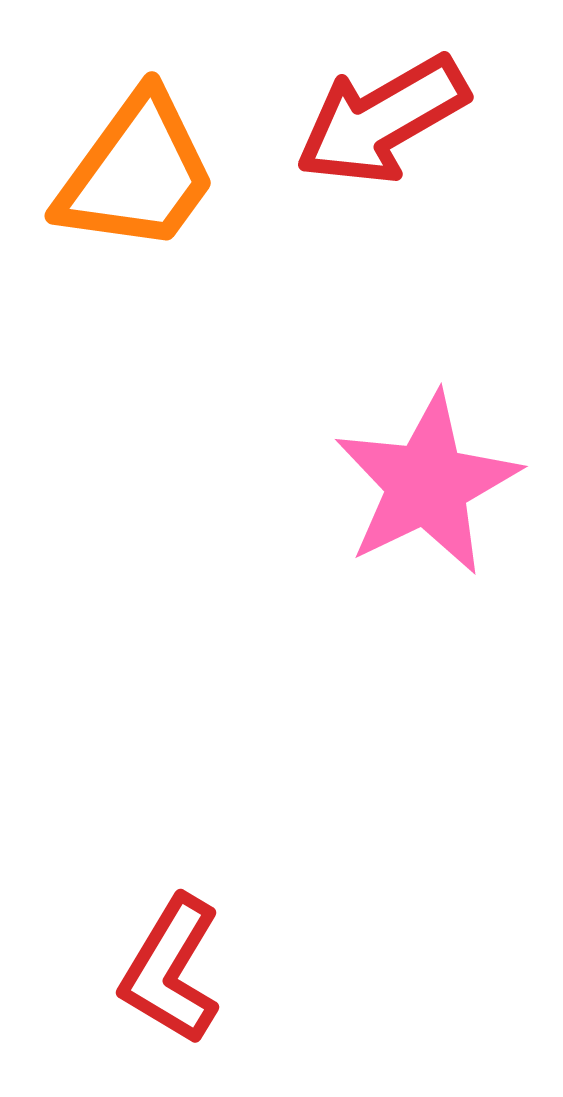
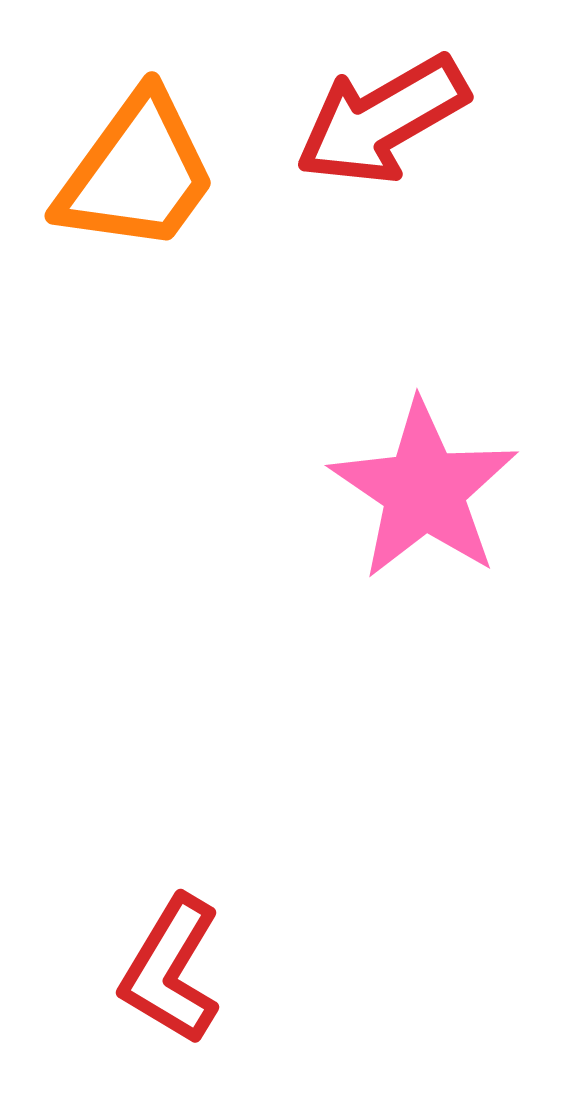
pink star: moved 3 px left, 6 px down; rotated 12 degrees counterclockwise
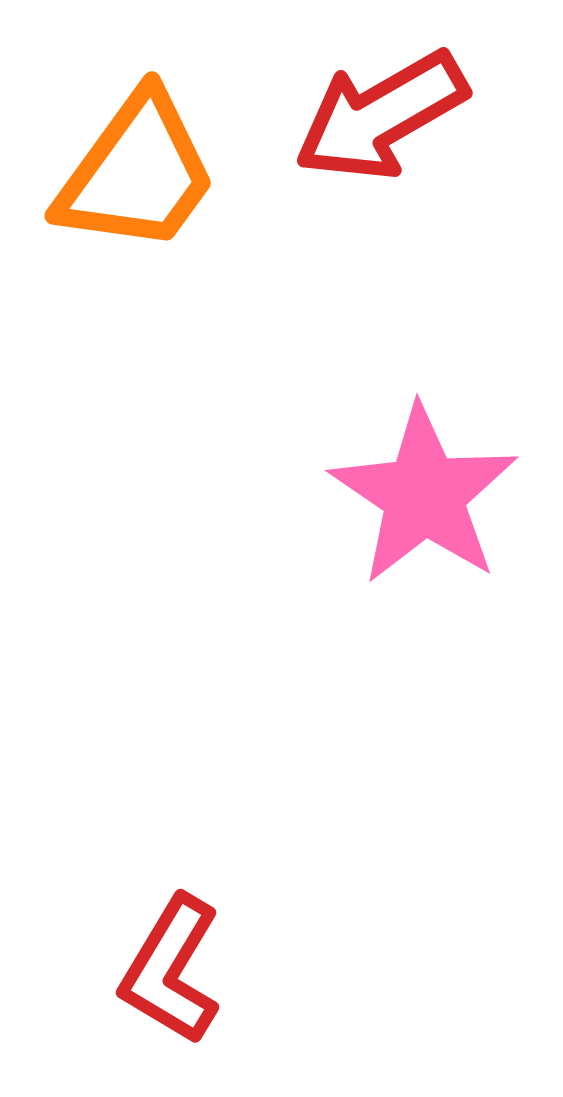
red arrow: moved 1 px left, 4 px up
pink star: moved 5 px down
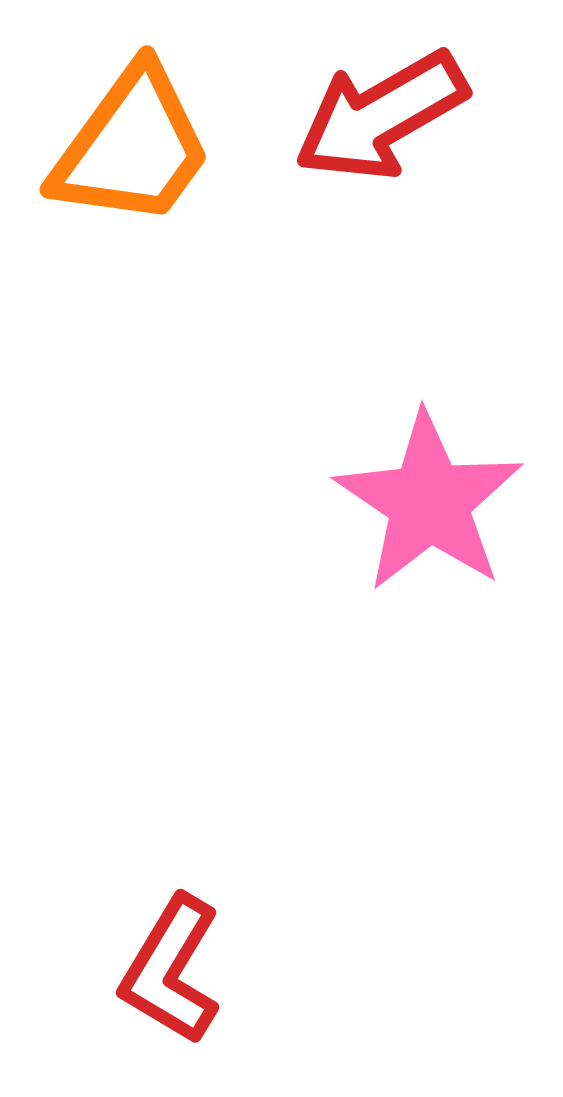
orange trapezoid: moved 5 px left, 26 px up
pink star: moved 5 px right, 7 px down
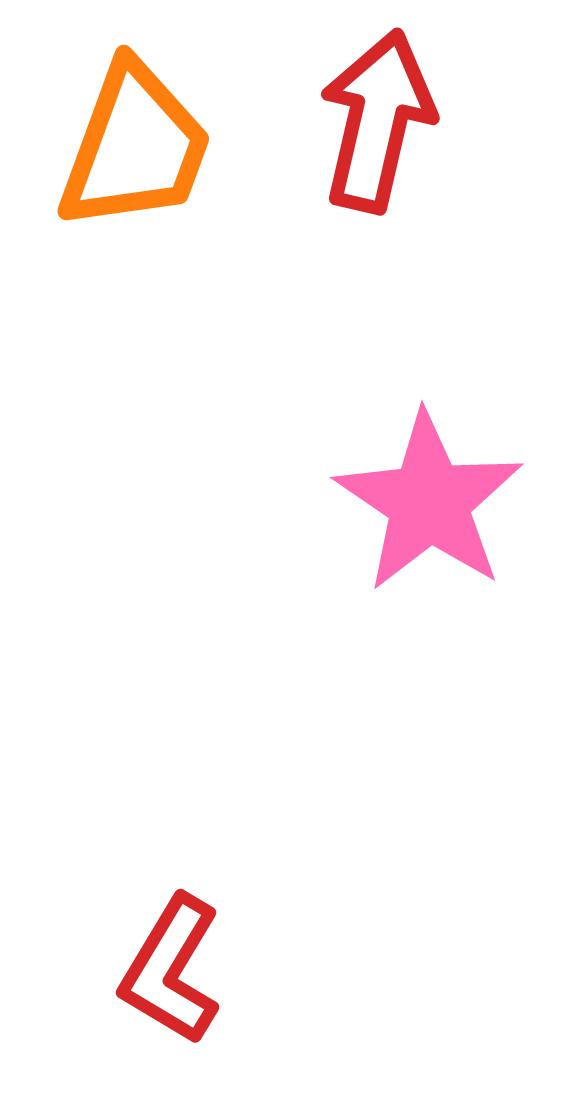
red arrow: moved 4 px left, 5 px down; rotated 133 degrees clockwise
orange trapezoid: moved 3 px right; rotated 16 degrees counterclockwise
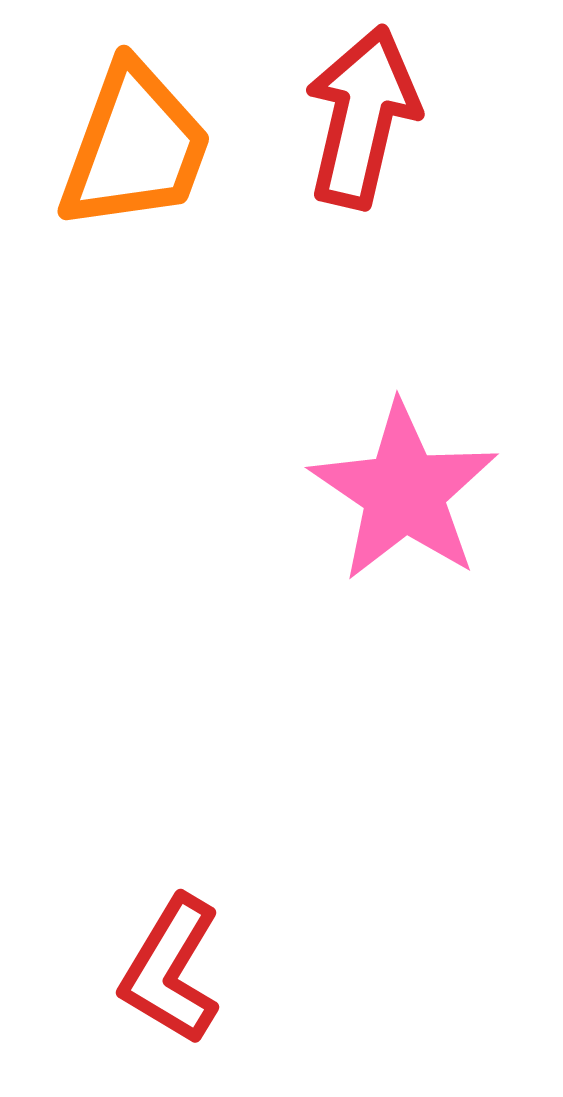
red arrow: moved 15 px left, 4 px up
pink star: moved 25 px left, 10 px up
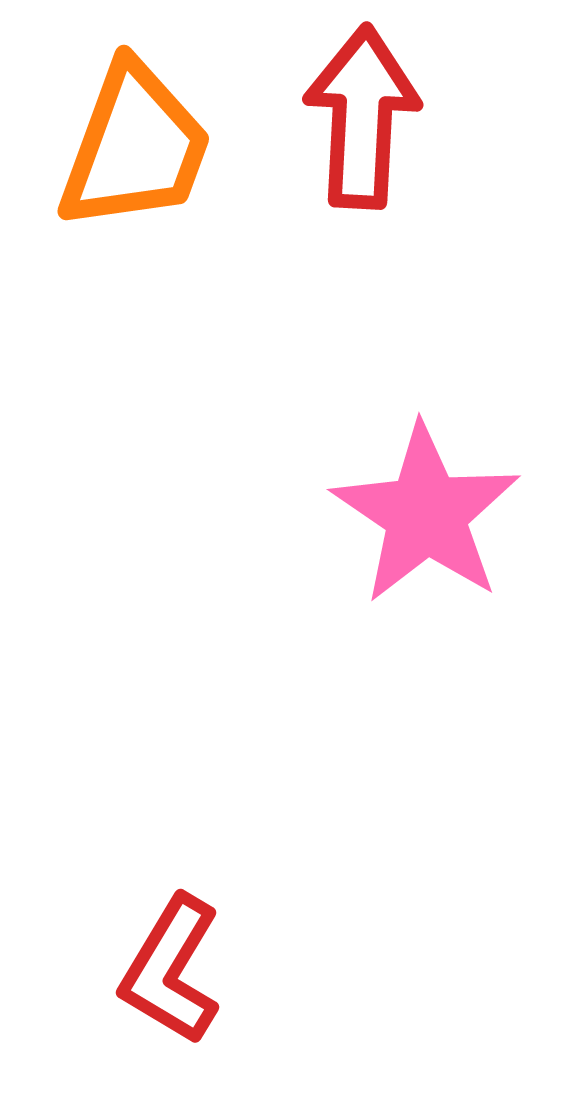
red arrow: rotated 10 degrees counterclockwise
pink star: moved 22 px right, 22 px down
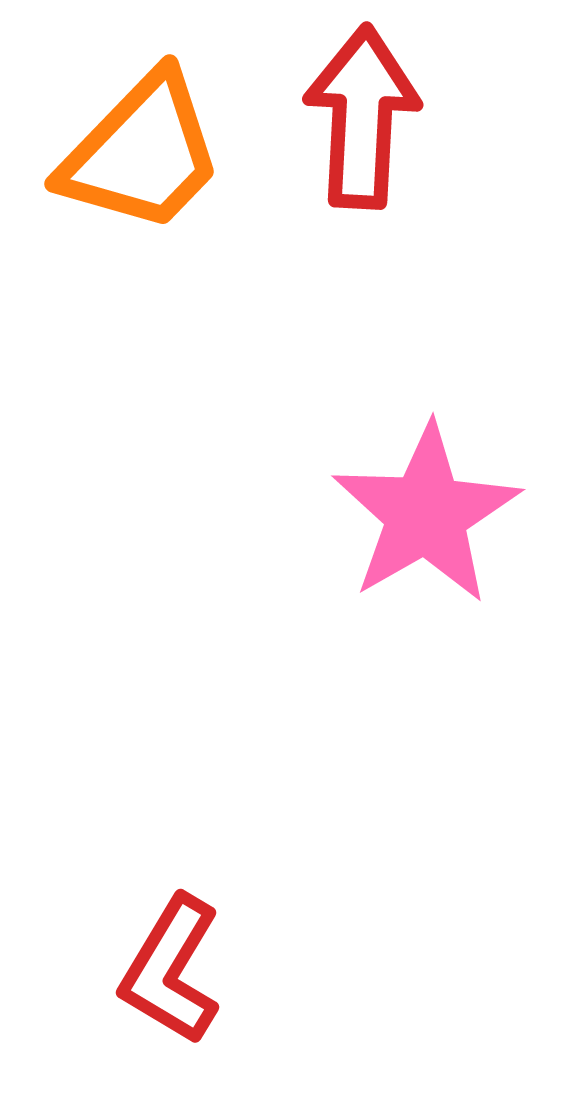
orange trapezoid: moved 7 px right, 6 px down; rotated 24 degrees clockwise
pink star: rotated 8 degrees clockwise
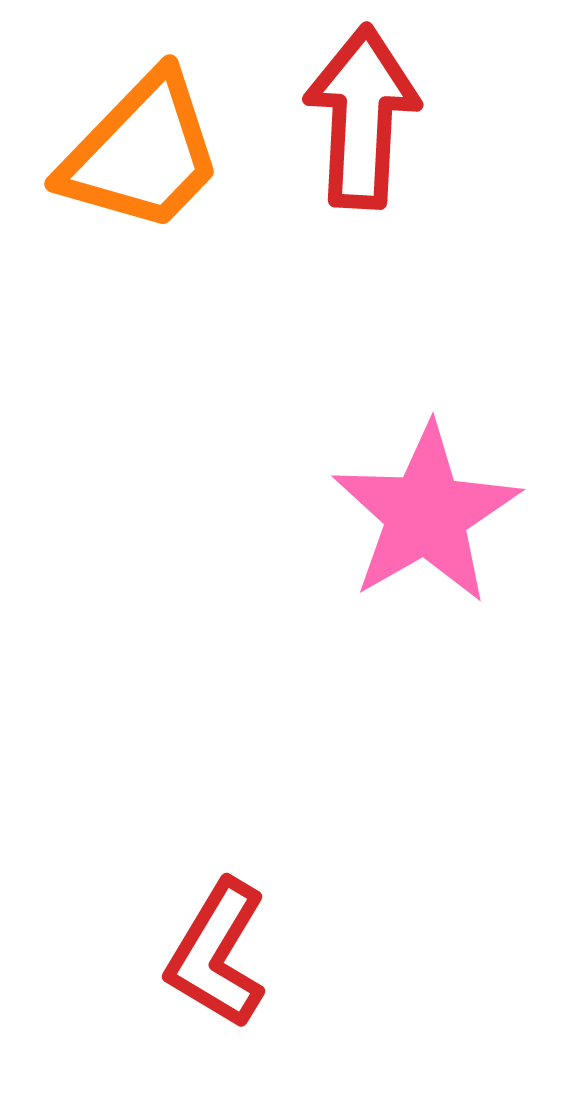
red L-shape: moved 46 px right, 16 px up
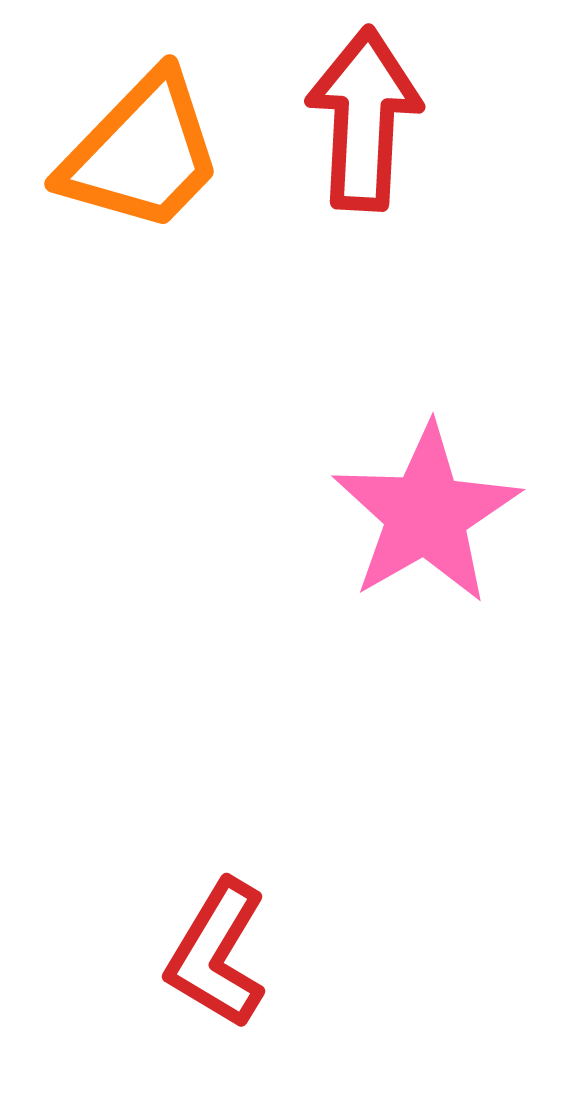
red arrow: moved 2 px right, 2 px down
